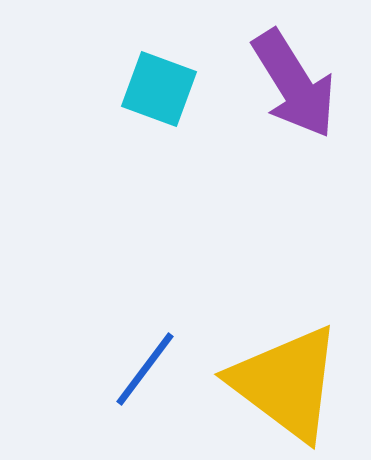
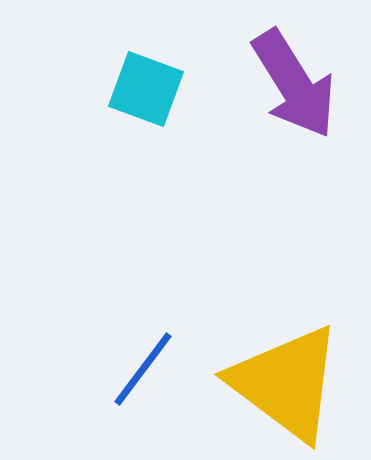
cyan square: moved 13 px left
blue line: moved 2 px left
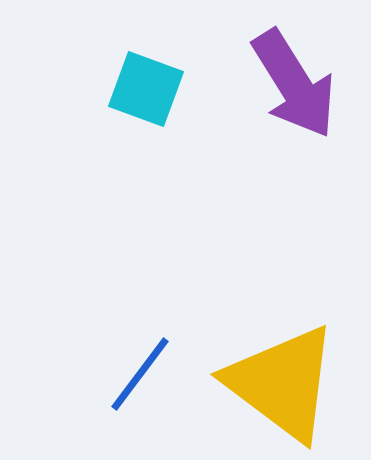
blue line: moved 3 px left, 5 px down
yellow triangle: moved 4 px left
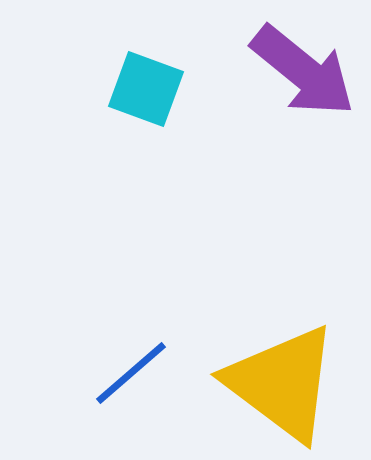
purple arrow: moved 9 px right, 13 px up; rotated 19 degrees counterclockwise
blue line: moved 9 px left, 1 px up; rotated 12 degrees clockwise
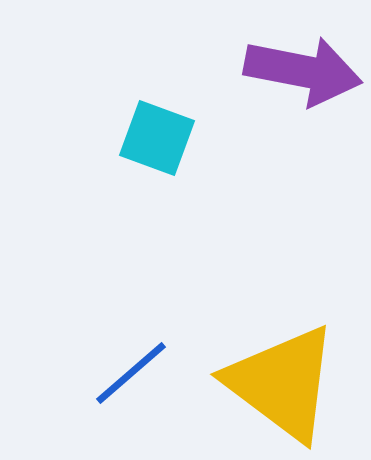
purple arrow: rotated 28 degrees counterclockwise
cyan square: moved 11 px right, 49 px down
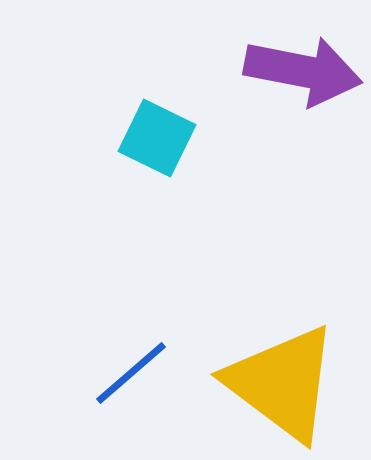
cyan square: rotated 6 degrees clockwise
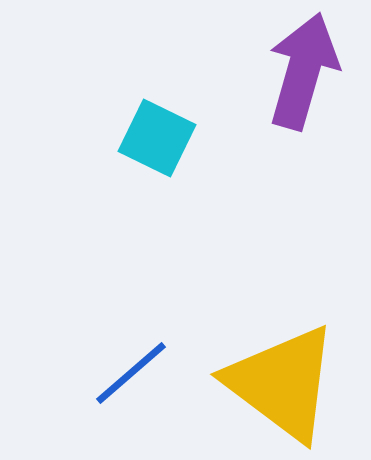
purple arrow: rotated 85 degrees counterclockwise
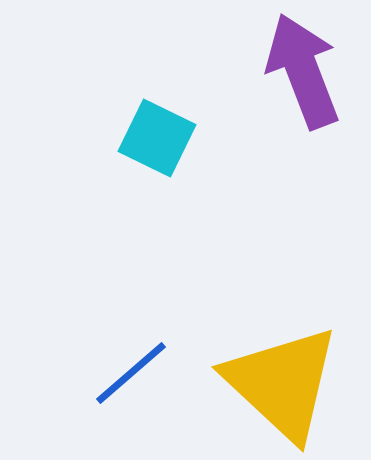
purple arrow: rotated 37 degrees counterclockwise
yellow triangle: rotated 6 degrees clockwise
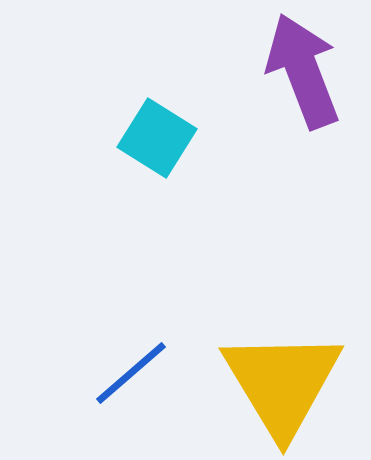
cyan square: rotated 6 degrees clockwise
yellow triangle: rotated 16 degrees clockwise
